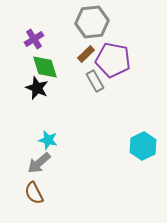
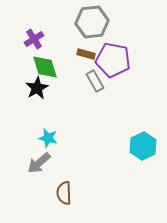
brown rectangle: rotated 60 degrees clockwise
black star: rotated 20 degrees clockwise
cyan star: moved 2 px up
brown semicircle: moved 30 px right; rotated 25 degrees clockwise
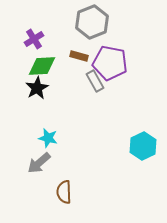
gray hexagon: rotated 16 degrees counterclockwise
brown rectangle: moved 7 px left, 2 px down
purple pentagon: moved 3 px left, 3 px down
green diamond: moved 3 px left, 1 px up; rotated 76 degrees counterclockwise
brown semicircle: moved 1 px up
